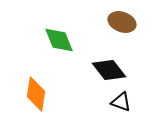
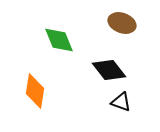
brown ellipse: moved 1 px down
orange diamond: moved 1 px left, 3 px up
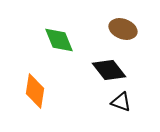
brown ellipse: moved 1 px right, 6 px down
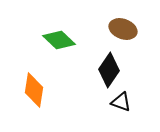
green diamond: rotated 24 degrees counterclockwise
black diamond: rotated 72 degrees clockwise
orange diamond: moved 1 px left, 1 px up
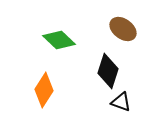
brown ellipse: rotated 16 degrees clockwise
black diamond: moved 1 px left, 1 px down; rotated 16 degrees counterclockwise
orange diamond: moved 10 px right; rotated 24 degrees clockwise
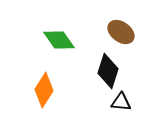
brown ellipse: moved 2 px left, 3 px down
green diamond: rotated 12 degrees clockwise
black triangle: rotated 15 degrees counterclockwise
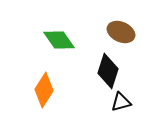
brown ellipse: rotated 12 degrees counterclockwise
black triangle: rotated 20 degrees counterclockwise
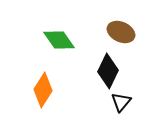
black diamond: rotated 8 degrees clockwise
orange diamond: moved 1 px left
black triangle: rotated 35 degrees counterclockwise
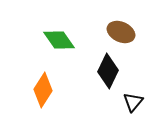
black triangle: moved 12 px right
